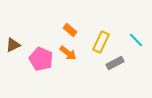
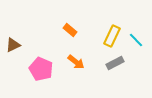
yellow rectangle: moved 11 px right, 6 px up
orange arrow: moved 8 px right, 9 px down
pink pentagon: moved 10 px down
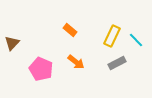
brown triangle: moved 1 px left, 2 px up; rotated 21 degrees counterclockwise
gray rectangle: moved 2 px right
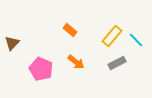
yellow rectangle: rotated 15 degrees clockwise
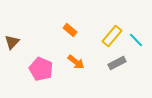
brown triangle: moved 1 px up
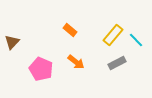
yellow rectangle: moved 1 px right, 1 px up
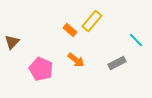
yellow rectangle: moved 21 px left, 14 px up
orange arrow: moved 2 px up
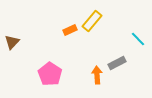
orange rectangle: rotated 64 degrees counterclockwise
cyan line: moved 2 px right, 1 px up
orange arrow: moved 21 px right, 15 px down; rotated 132 degrees counterclockwise
pink pentagon: moved 9 px right, 5 px down; rotated 10 degrees clockwise
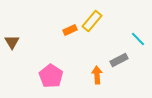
brown triangle: rotated 14 degrees counterclockwise
gray rectangle: moved 2 px right, 3 px up
pink pentagon: moved 1 px right, 2 px down
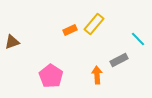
yellow rectangle: moved 2 px right, 3 px down
brown triangle: rotated 42 degrees clockwise
